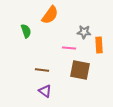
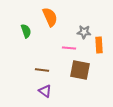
orange semicircle: moved 2 px down; rotated 60 degrees counterclockwise
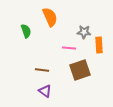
brown square: rotated 30 degrees counterclockwise
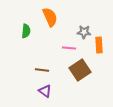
green semicircle: rotated 24 degrees clockwise
brown square: rotated 15 degrees counterclockwise
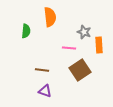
orange semicircle: rotated 18 degrees clockwise
gray star: rotated 16 degrees clockwise
purple triangle: rotated 16 degrees counterclockwise
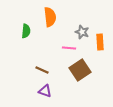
gray star: moved 2 px left
orange rectangle: moved 1 px right, 3 px up
brown line: rotated 16 degrees clockwise
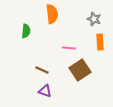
orange semicircle: moved 2 px right, 3 px up
gray star: moved 12 px right, 13 px up
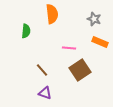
orange rectangle: rotated 63 degrees counterclockwise
brown line: rotated 24 degrees clockwise
purple triangle: moved 2 px down
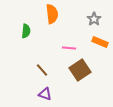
gray star: rotated 16 degrees clockwise
purple triangle: moved 1 px down
